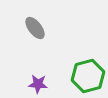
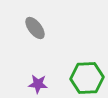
green hexagon: moved 1 px left, 2 px down; rotated 12 degrees clockwise
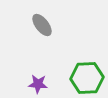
gray ellipse: moved 7 px right, 3 px up
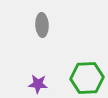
gray ellipse: rotated 35 degrees clockwise
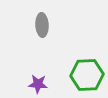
green hexagon: moved 3 px up
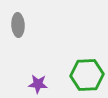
gray ellipse: moved 24 px left
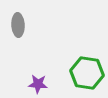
green hexagon: moved 2 px up; rotated 12 degrees clockwise
